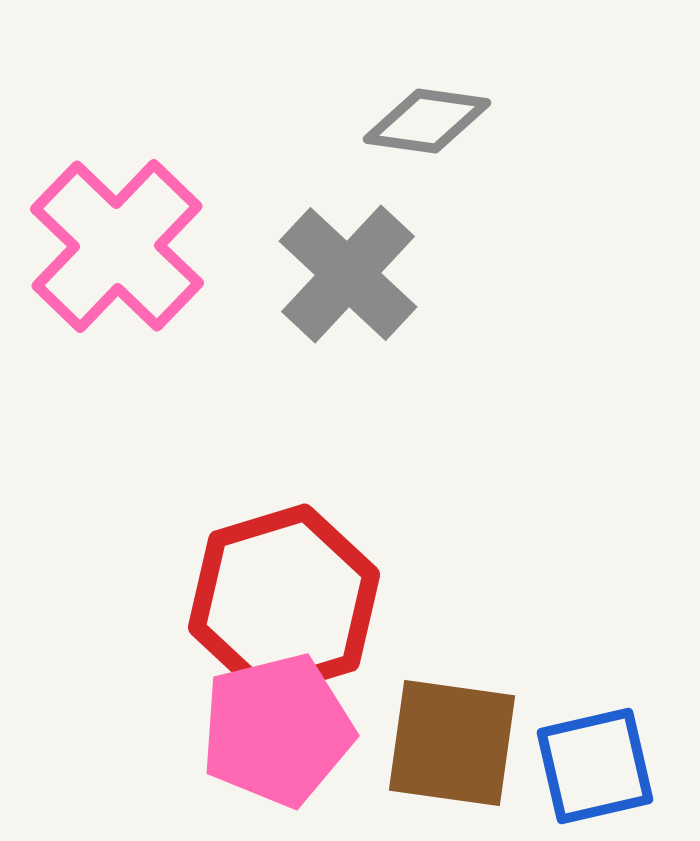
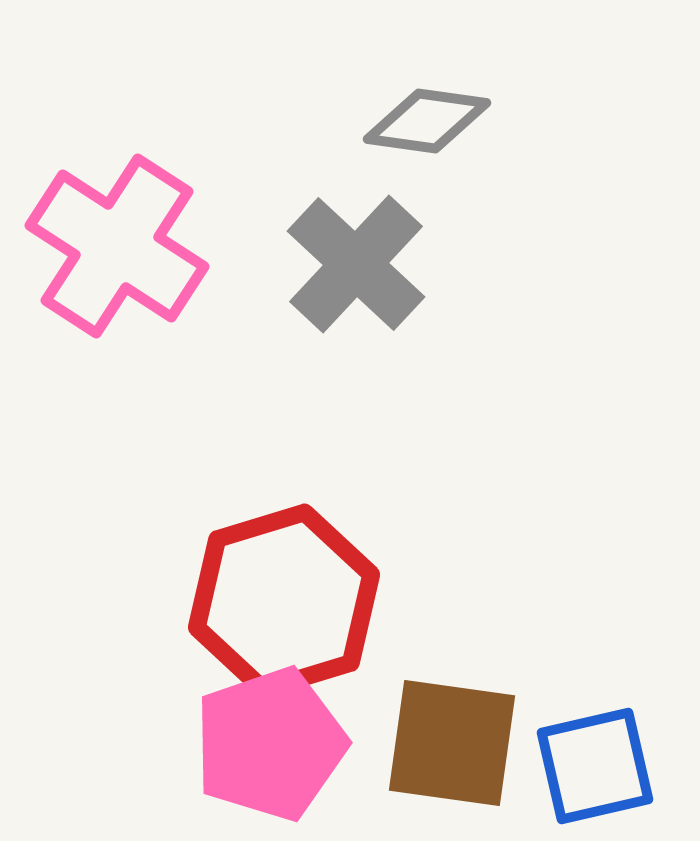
pink cross: rotated 11 degrees counterclockwise
gray cross: moved 8 px right, 10 px up
pink pentagon: moved 7 px left, 14 px down; rotated 5 degrees counterclockwise
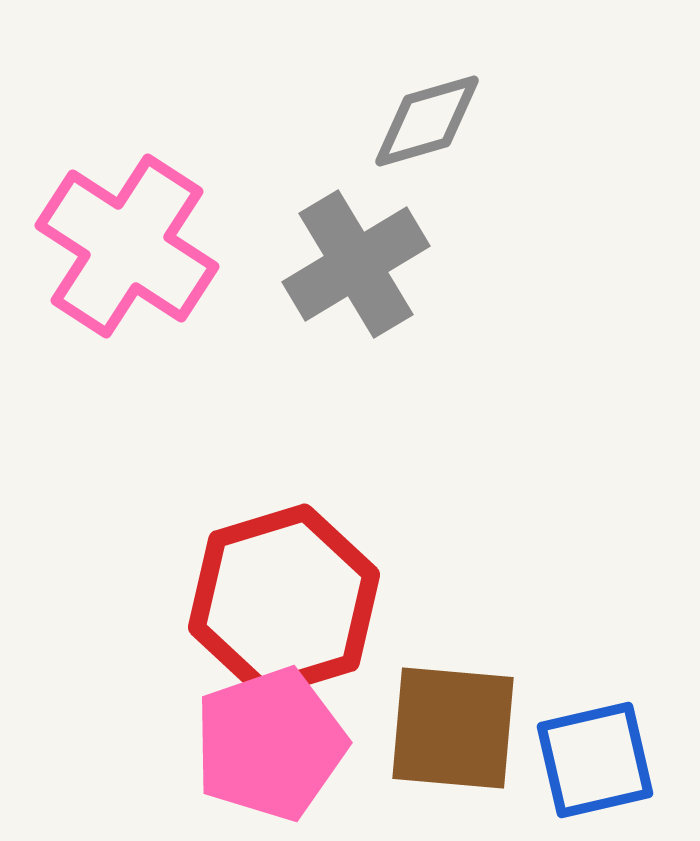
gray diamond: rotated 24 degrees counterclockwise
pink cross: moved 10 px right
gray cross: rotated 16 degrees clockwise
brown square: moved 1 px right, 15 px up; rotated 3 degrees counterclockwise
blue square: moved 6 px up
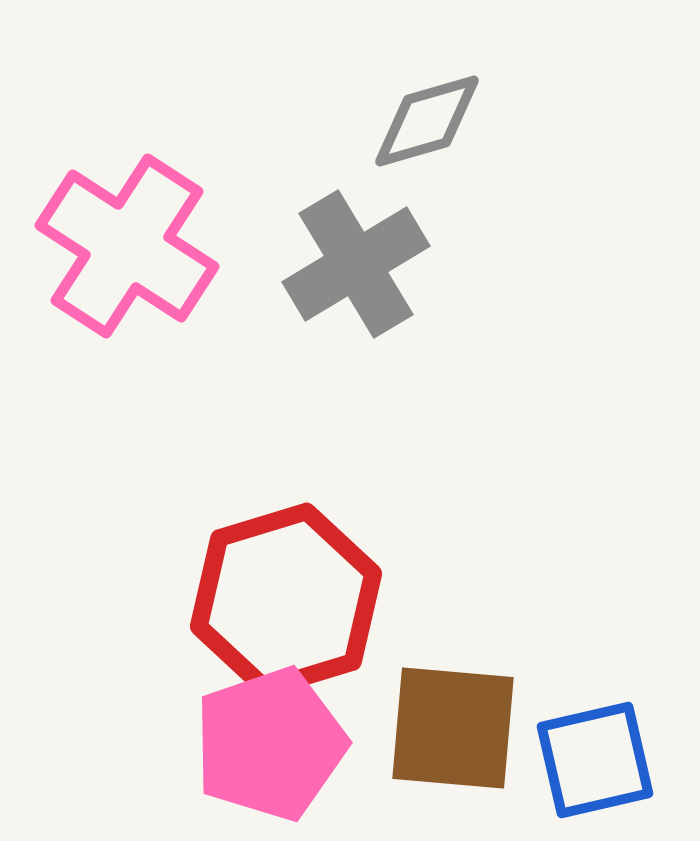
red hexagon: moved 2 px right, 1 px up
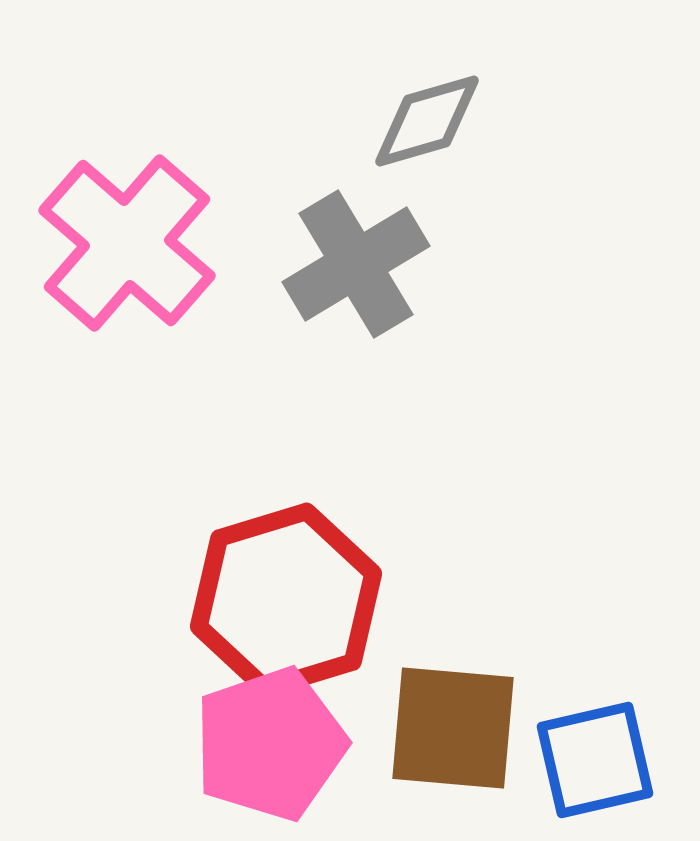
pink cross: moved 3 px up; rotated 8 degrees clockwise
